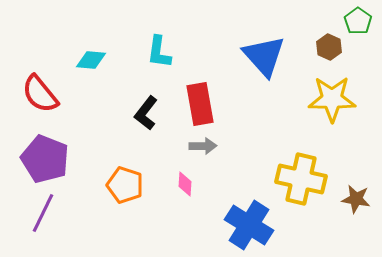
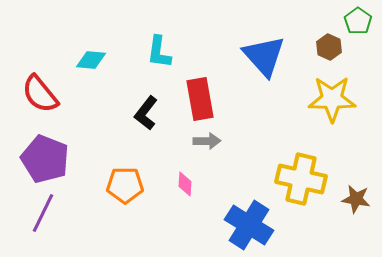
red rectangle: moved 5 px up
gray arrow: moved 4 px right, 5 px up
orange pentagon: rotated 18 degrees counterclockwise
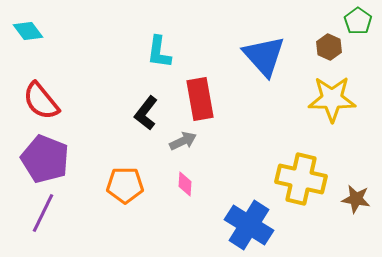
cyan diamond: moved 63 px left, 29 px up; rotated 48 degrees clockwise
red semicircle: moved 1 px right, 7 px down
gray arrow: moved 24 px left; rotated 24 degrees counterclockwise
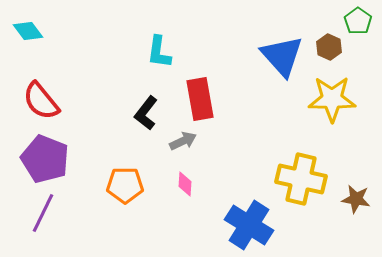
blue triangle: moved 18 px right
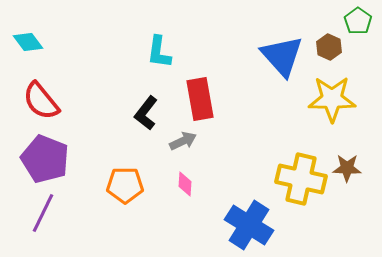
cyan diamond: moved 11 px down
brown star: moved 9 px left, 31 px up; rotated 8 degrees counterclockwise
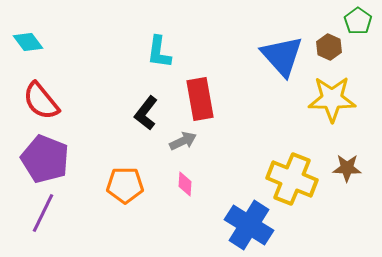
yellow cross: moved 9 px left; rotated 9 degrees clockwise
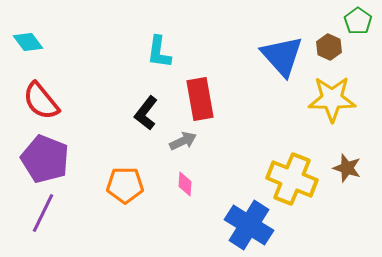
brown star: rotated 16 degrees clockwise
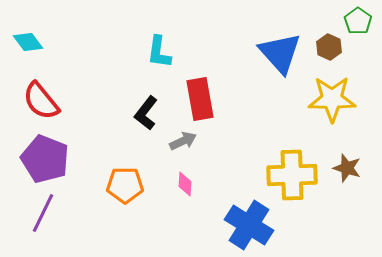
blue triangle: moved 2 px left, 3 px up
yellow cross: moved 4 px up; rotated 24 degrees counterclockwise
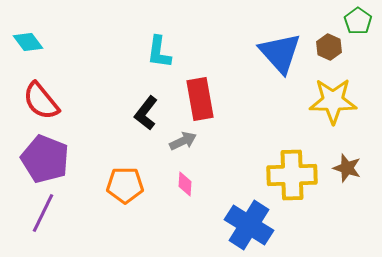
yellow star: moved 1 px right, 2 px down
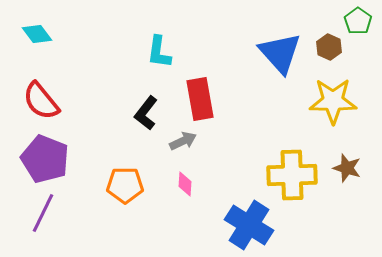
cyan diamond: moved 9 px right, 8 px up
